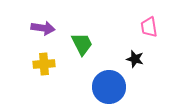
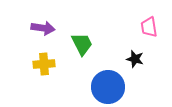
blue circle: moved 1 px left
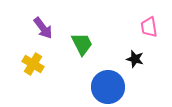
purple arrow: rotated 45 degrees clockwise
yellow cross: moved 11 px left; rotated 35 degrees clockwise
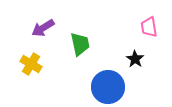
purple arrow: rotated 95 degrees clockwise
green trapezoid: moved 2 px left; rotated 15 degrees clockwise
black star: rotated 18 degrees clockwise
yellow cross: moved 2 px left
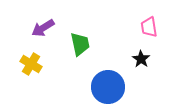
black star: moved 6 px right
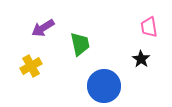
yellow cross: moved 2 px down; rotated 30 degrees clockwise
blue circle: moved 4 px left, 1 px up
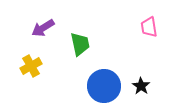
black star: moved 27 px down
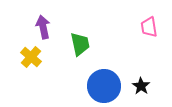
purple arrow: moved 1 px up; rotated 110 degrees clockwise
yellow cross: moved 9 px up; rotated 20 degrees counterclockwise
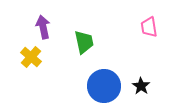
green trapezoid: moved 4 px right, 2 px up
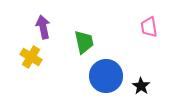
yellow cross: rotated 10 degrees counterclockwise
blue circle: moved 2 px right, 10 px up
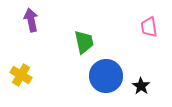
purple arrow: moved 12 px left, 7 px up
yellow cross: moved 10 px left, 18 px down
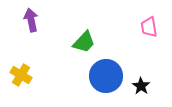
green trapezoid: rotated 55 degrees clockwise
